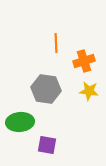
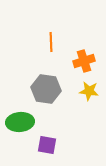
orange line: moved 5 px left, 1 px up
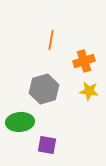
orange line: moved 2 px up; rotated 12 degrees clockwise
gray hexagon: moved 2 px left; rotated 24 degrees counterclockwise
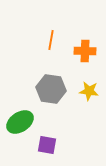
orange cross: moved 1 px right, 10 px up; rotated 20 degrees clockwise
gray hexagon: moved 7 px right; rotated 24 degrees clockwise
green ellipse: rotated 28 degrees counterclockwise
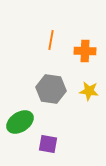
purple square: moved 1 px right, 1 px up
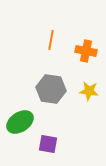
orange cross: moved 1 px right; rotated 10 degrees clockwise
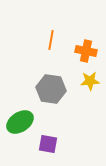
yellow star: moved 1 px right, 10 px up; rotated 12 degrees counterclockwise
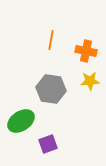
green ellipse: moved 1 px right, 1 px up
purple square: rotated 30 degrees counterclockwise
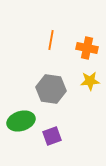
orange cross: moved 1 px right, 3 px up
green ellipse: rotated 16 degrees clockwise
purple square: moved 4 px right, 8 px up
